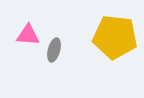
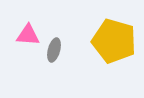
yellow pentagon: moved 1 px left, 4 px down; rotated 9 degrees clockwise
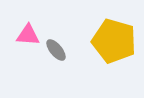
gray ellipse: moved 2 px right; rotated 55 degrees counterclockwise
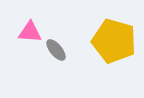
pink triangle: moved 2 px right, 3 px up
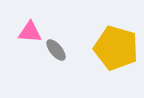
yellow pentagon: moved 2 px right, 7 px down
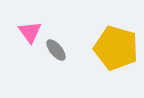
pink triangle: rotated 50 degrees clockwise
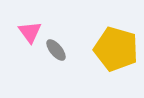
yellow pentagon: moved 1 px down
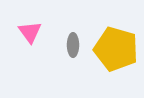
gray ellipse: moved 17 px right, 5 px up; rotated 40 degrees clockwise
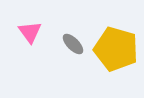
gray ellipse: moved 1 px up; rotated 45 degrees counterclockwise
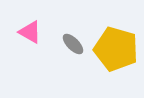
pink triangle: rotated 25 degrees counterclockwise
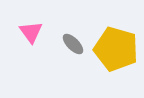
pink triangle: moved 1 px right; rotated 25 degrees clockwise
